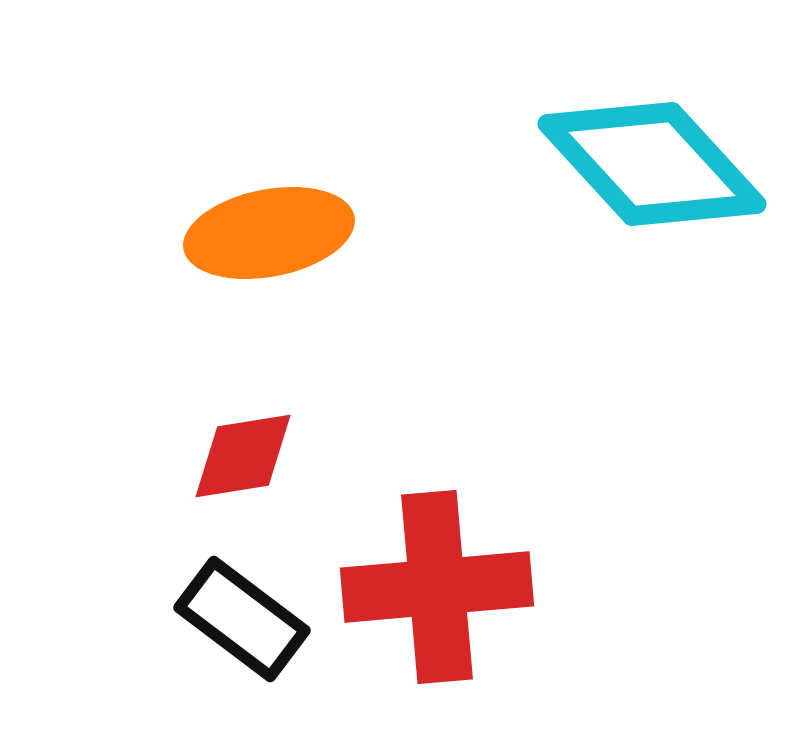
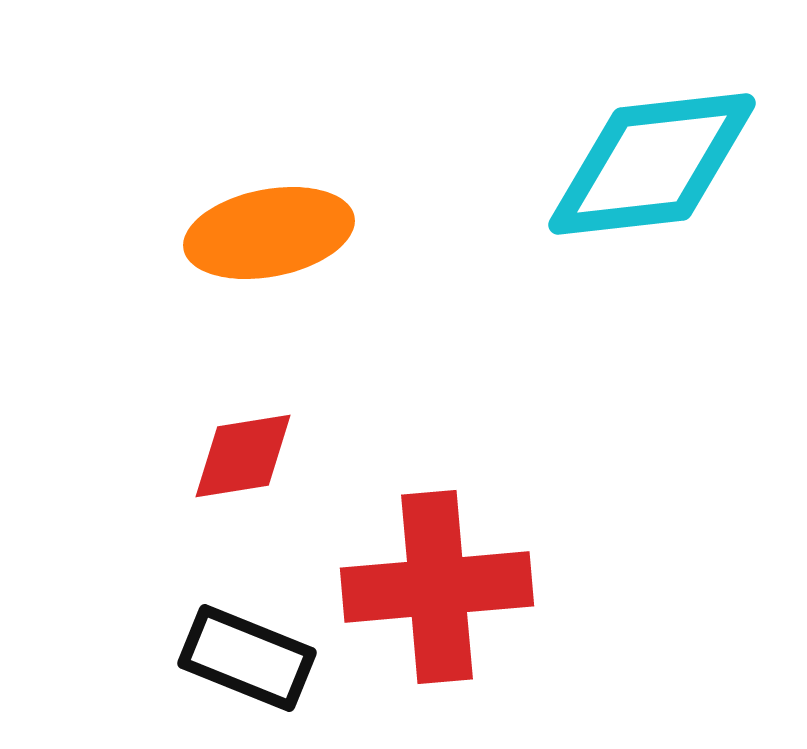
cyan diamond: rotated 54 degrees counterclockwise
black rectangle: moved 5 px right, 39 px down; rotated 15 degrees counterclockwise
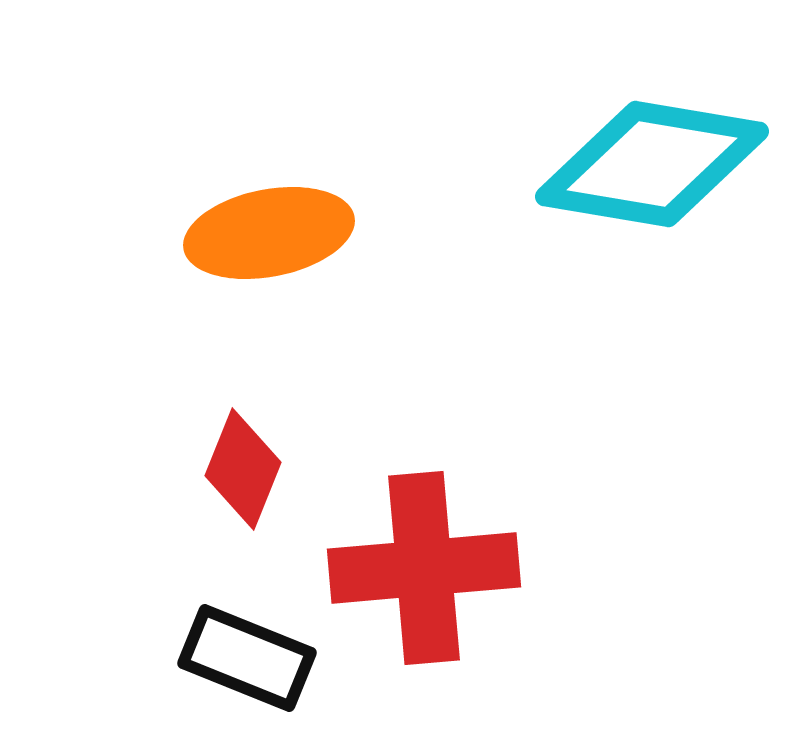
cyan diamond: rotated 16 degrees clockwise
red diamond: moved 13 px down; rotated 59 degrees counterclockwise
red cross: moved 13 px left, 19 px up
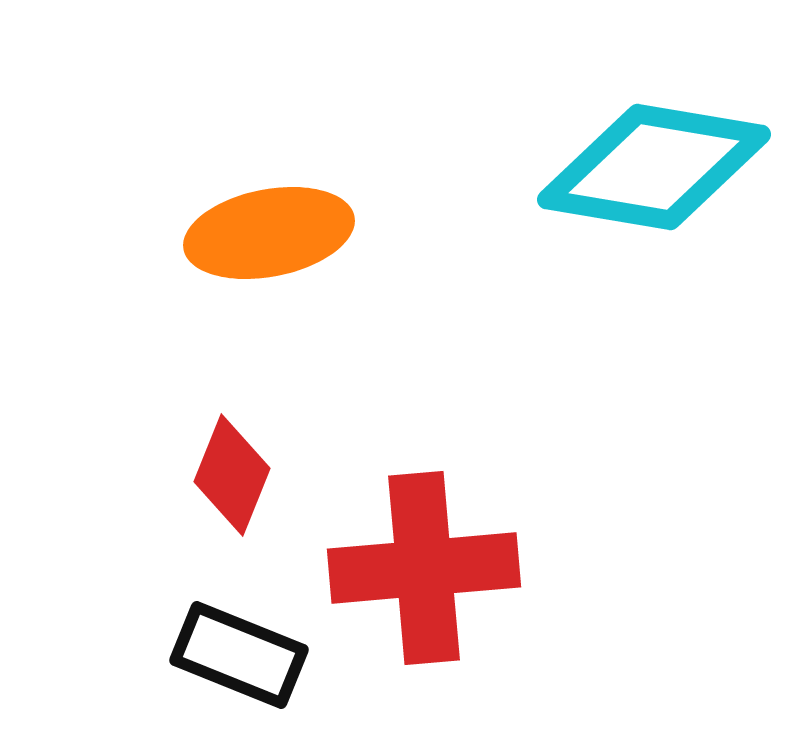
cyan diamond: moved 2 px right, 3 px down
red diamond: moved 11 px left, 6 px down
black rectangle: moved 8 px left, 3 px up
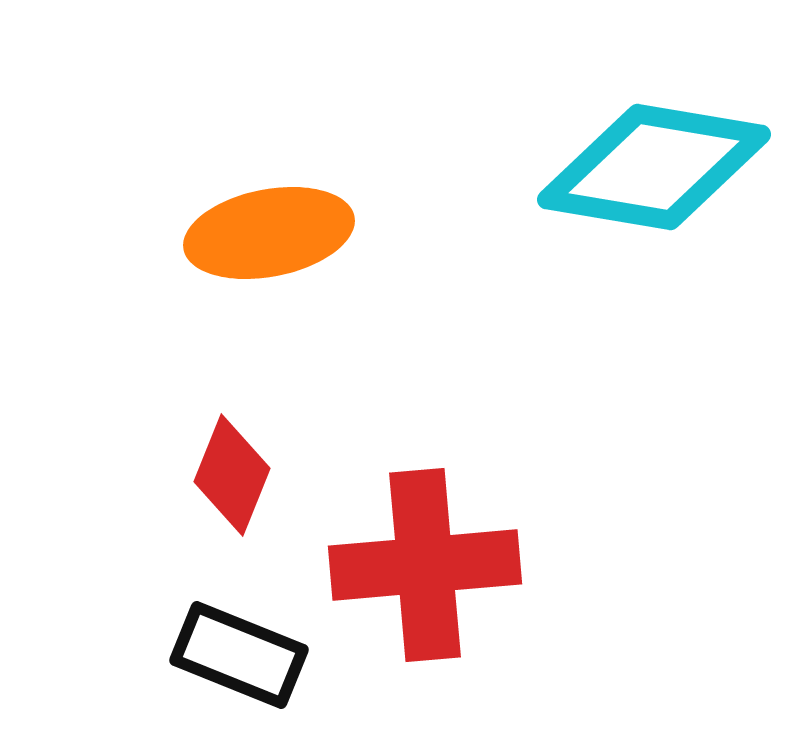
red cross: moved 1 px right, 3 px up
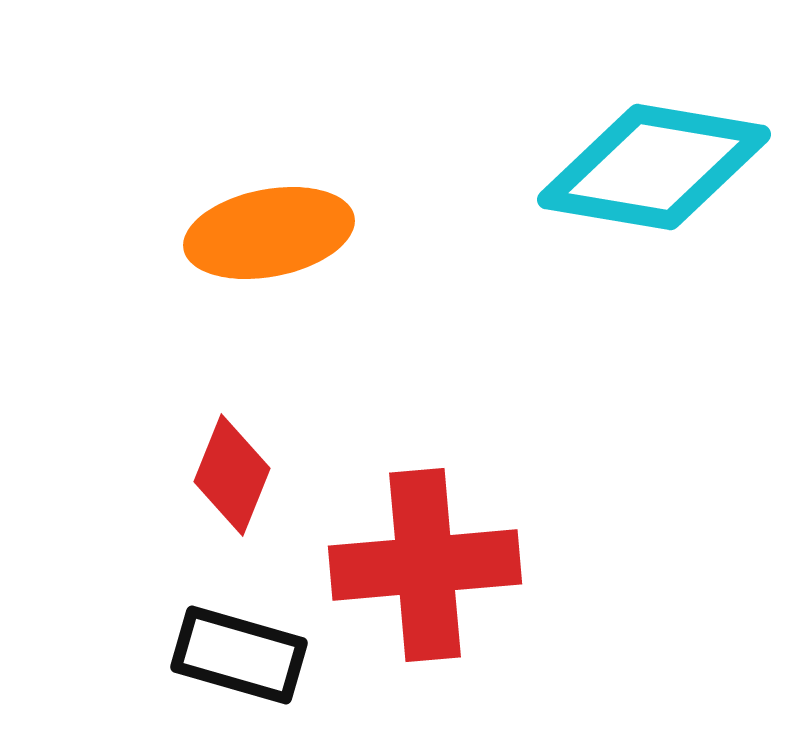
black rectangle: rotated 6 degrees counterclockwise
